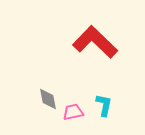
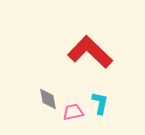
red L-shape: moved 5 px left, 10 px down
cyan L-shape: moved 4 px left, 2 px up
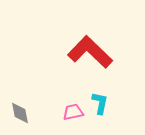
gray diamond: moved 28 px left, 14 px down
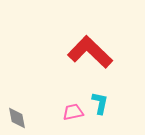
gray diamond: moved 3 px left, 5 px down
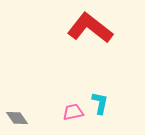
red L-shape: moved 24 px up; rotated 6 degrees counterclockwise
gray diamond: rotated 25 degrees counterclockwise
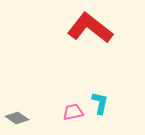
gray diamond: rotated 20 degrees counterclockwise
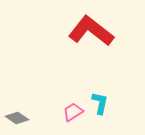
red L-shape: moved 1 px right, 3 px down
pink trapezoid: rotated 20 degrees counterclockwise
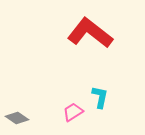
red L-shape: moved 1 px left, 2 px down
cyan L-shape: moved 6 px up
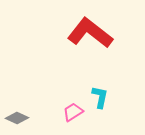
gray diamond: rotated 10 degrees counterclockwise
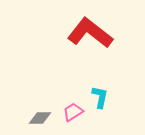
gray diamond: moved 23 px right; rotated 25 degrees counterclockwise
